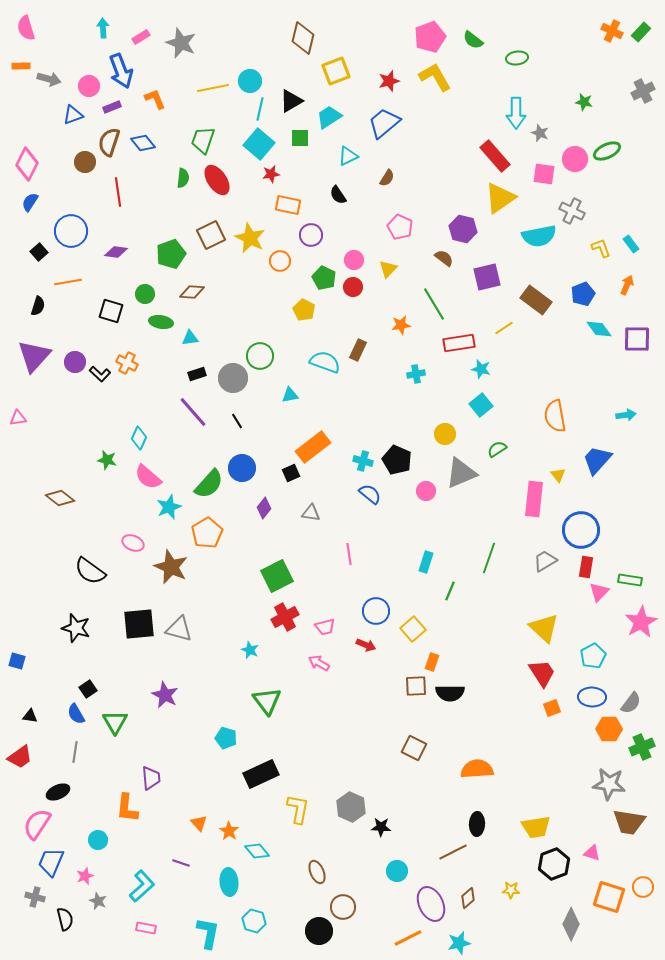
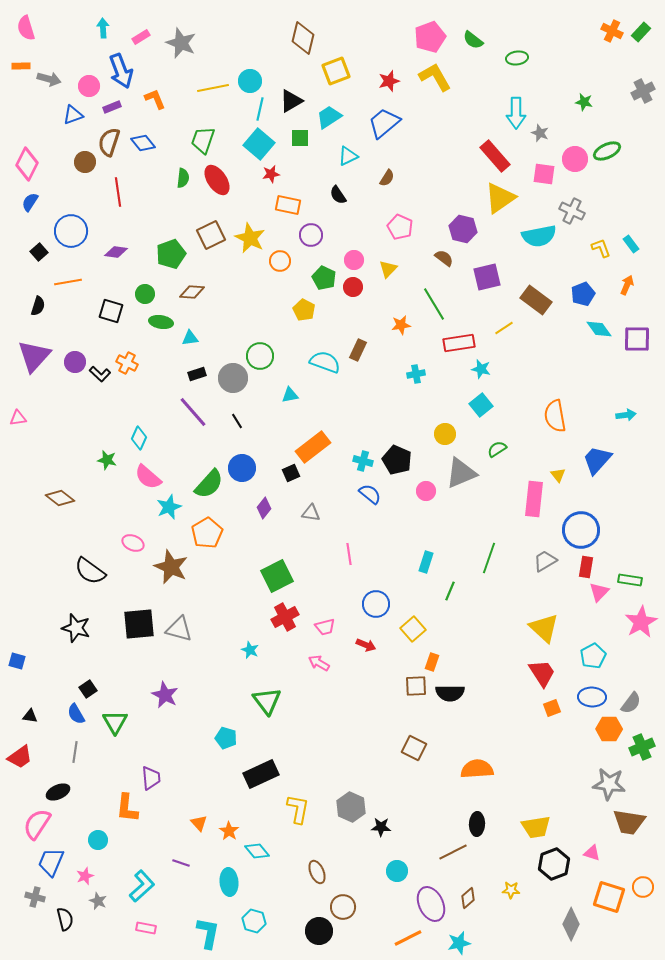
blue circle at (376, 611): moved 7 px up
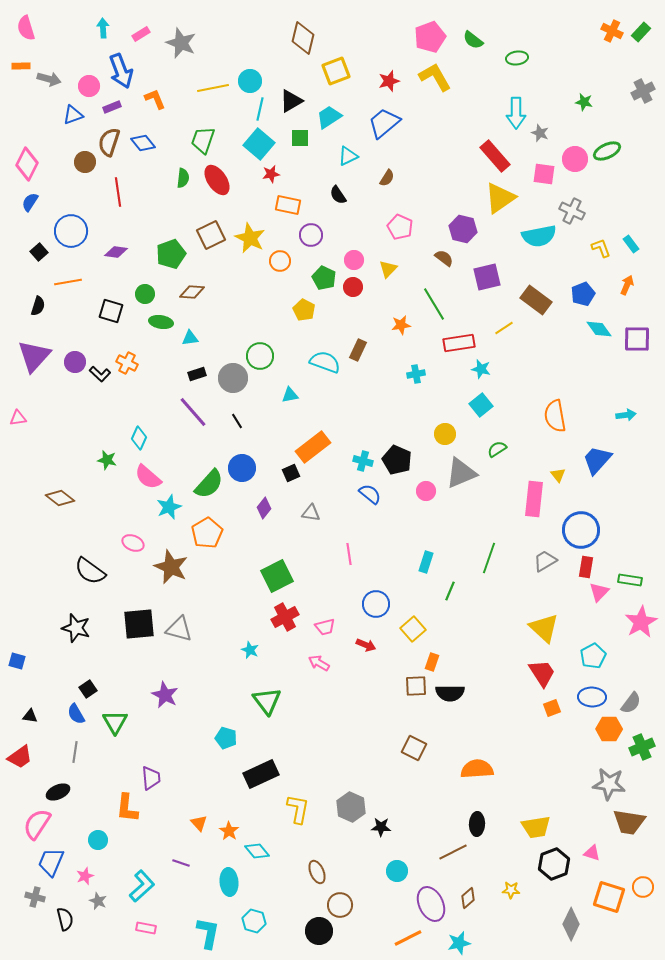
pink rectangle at (141, 37): moved 3 px up
brown circle at (343, 907): moved 3 px left, 2 px up
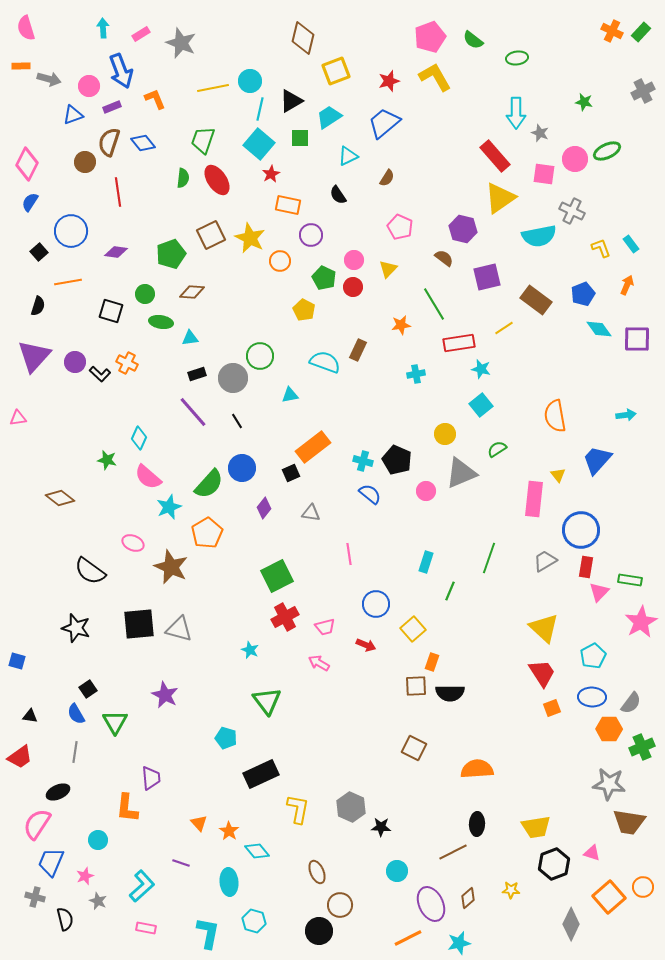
red star at (271, 174): rotated 18 degrees counterclockwise
orange square at (609, 897): rotated 32 degrees clockwise
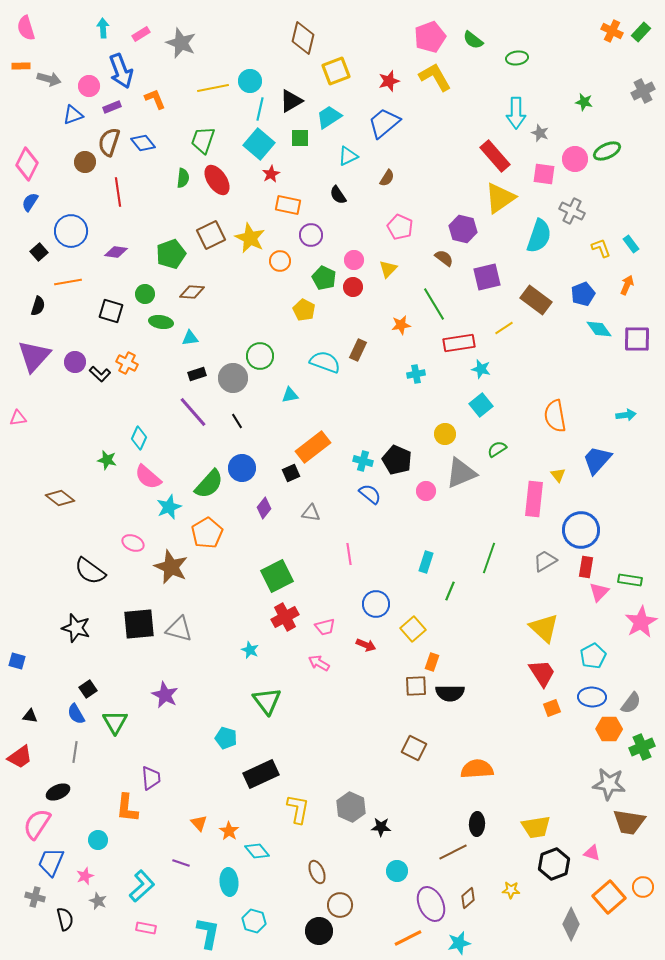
cyan semicircle at (539, 236): rotated 60 degrees counterclockwise
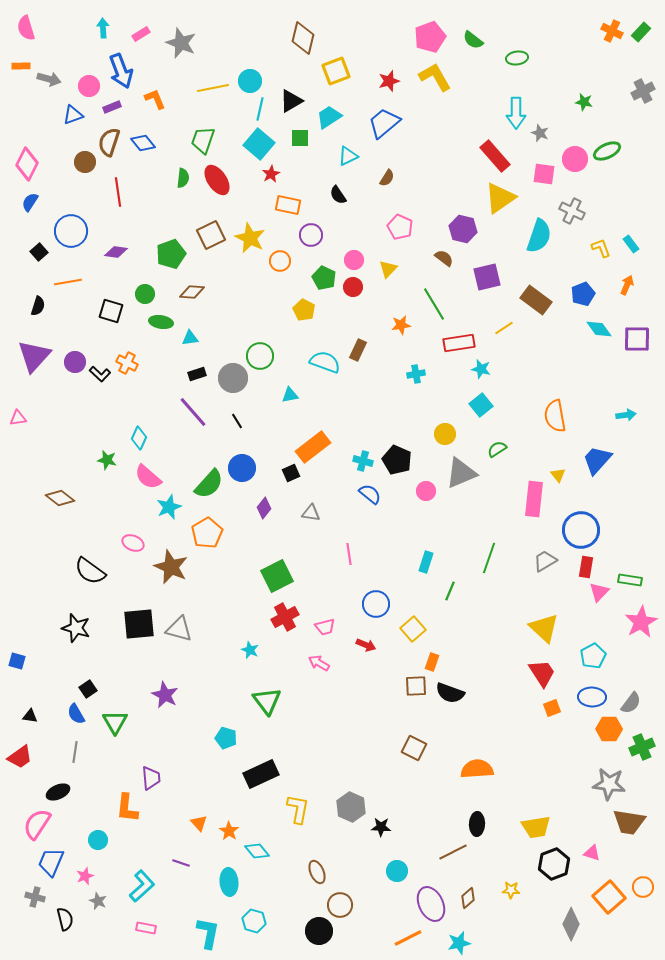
black semicircle at (450, 693): rotated 20 degrees clockwise
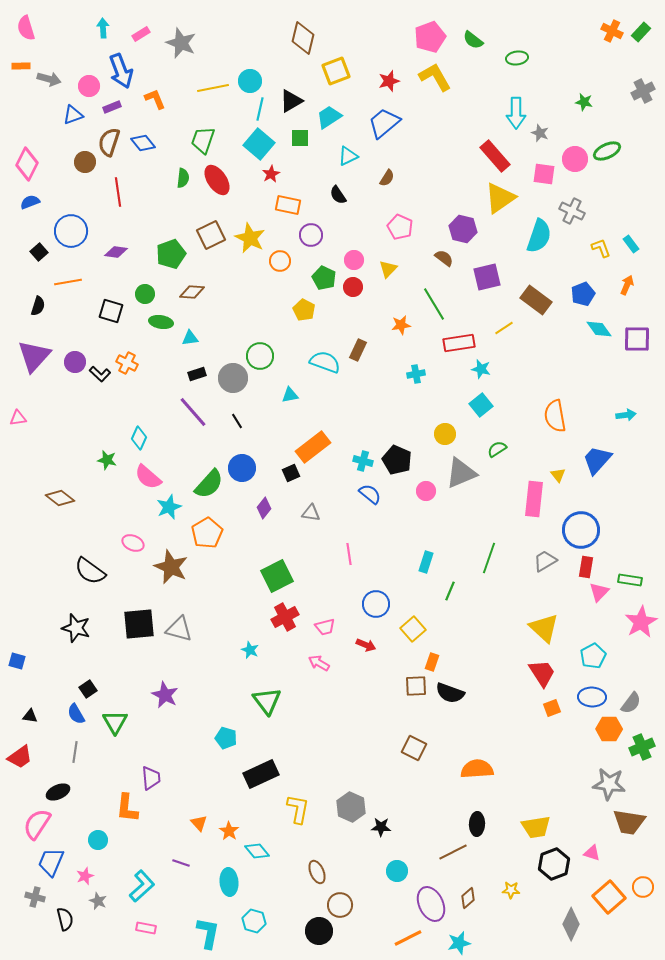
blue semicircle at (30, 202): rotated 36 degrees clockwise
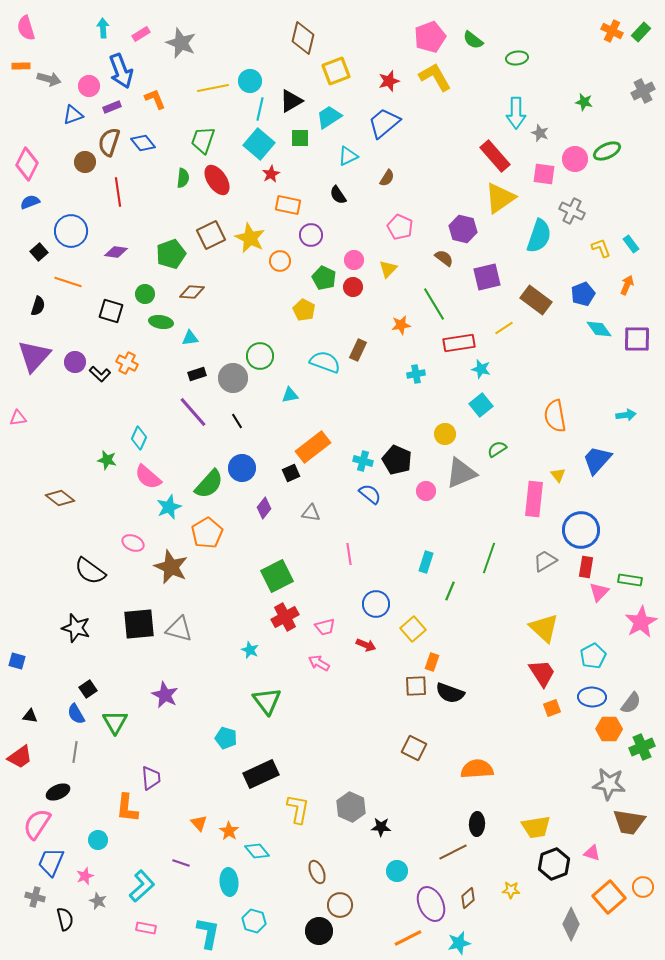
orange line at (68, 282): rotated 28 degrees clockwise
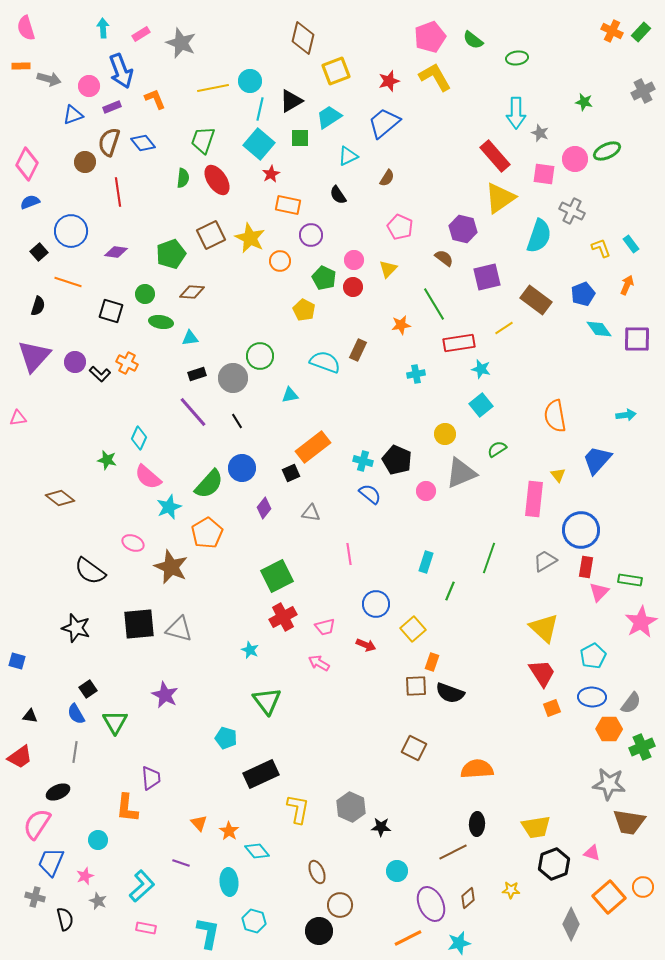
red cross at (285, 617): moved 2 px left
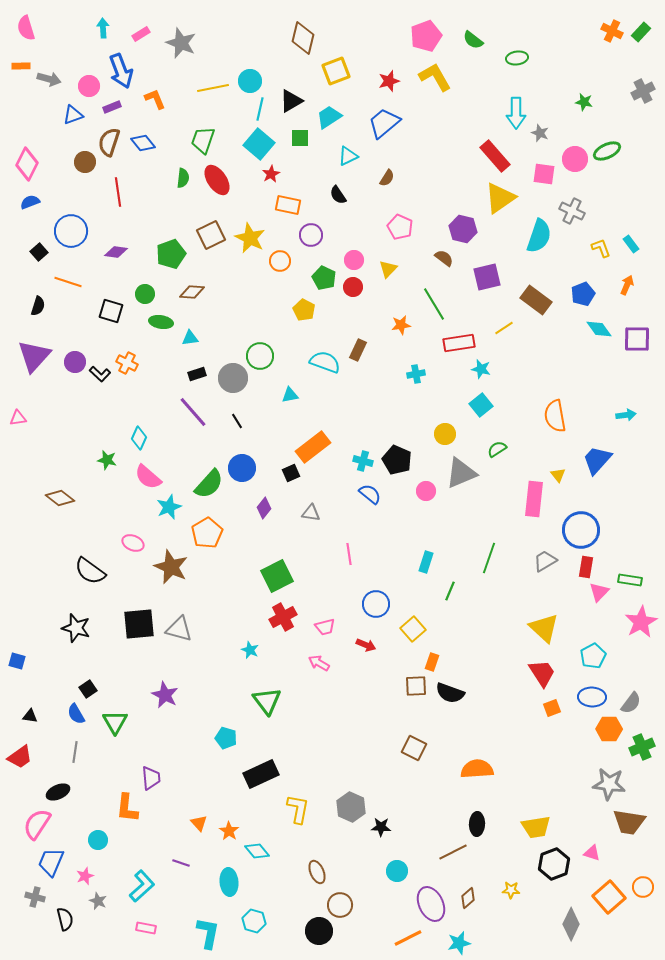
pink pentagon at (430, 37): moved 4 px left, 1 px up
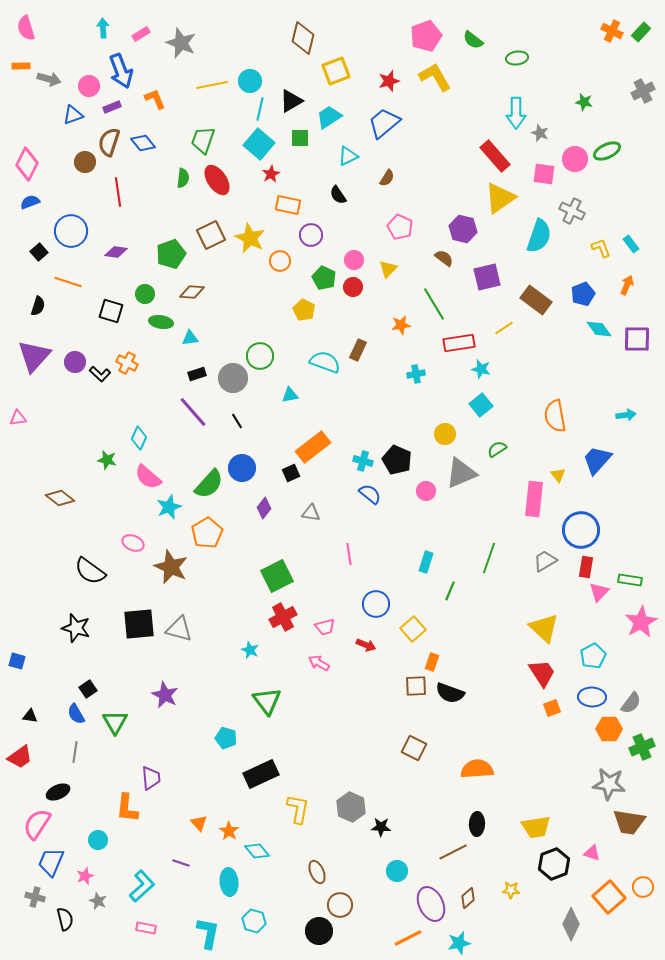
yellow line at (213, 88): moved 1 px left, 3 px up
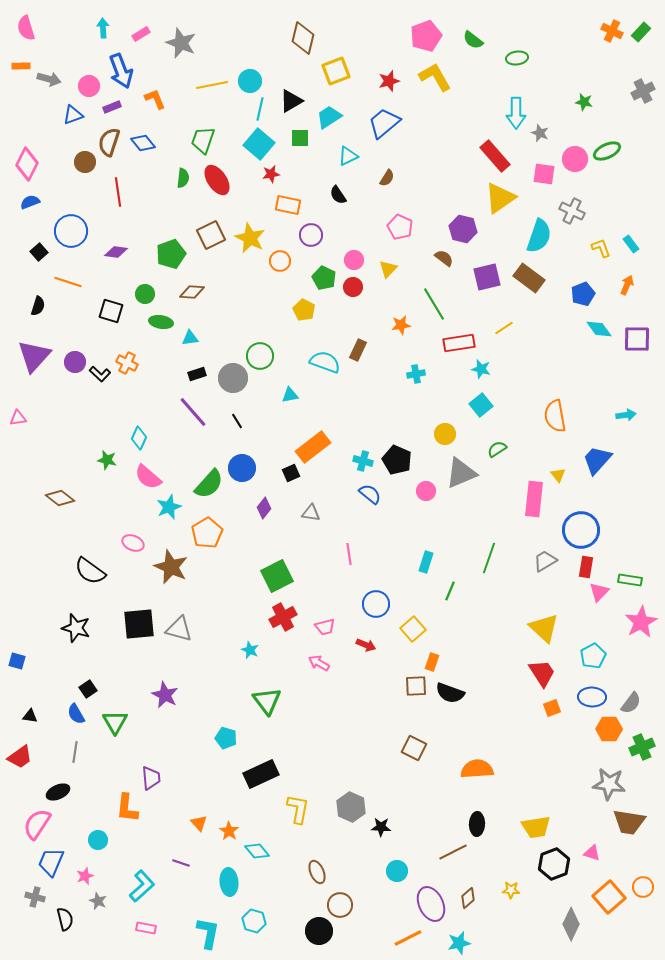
red star at (271, 174): rotated 18 degrees clockwise
brown rectangle at (536, 300): moved 7 px left, 22 px up
